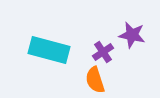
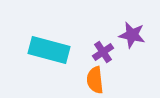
orange semicircle: rotated 12 degrees clockwise
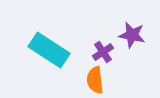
cyan rectangle: rotated 18 degrees clockwise
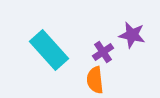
cyan rectangle: rotated 15 degrees clockwise
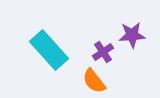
purple star: rotated 16 degrees counterclockwise
orange semicircle: moved 1 px left, 1 px down; rotated 32 degrees counterclockwise
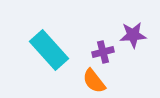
purple star: moved 1 px right
purple cross: rotated 20 degrees clockwise
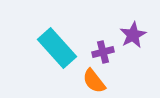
purple star: rotated 24 degrees counterclockwise
cyan rectangle: moved 8 px right, 2 px up
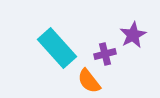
purple cross: moved 2 px right, 2 px down
orange semicircle: moved 5 px left
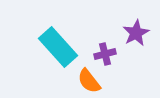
purple star: moved 3 px right, 2 px up
cyan rectangle: moved 1 px right, 1 px up
